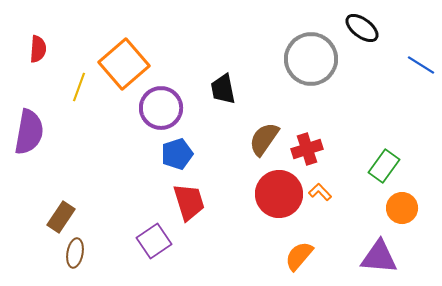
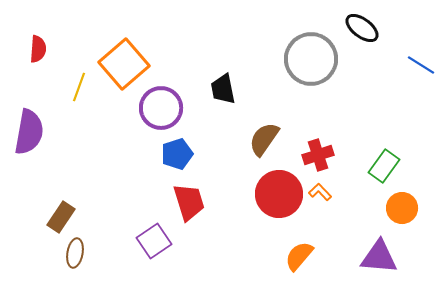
red cross: moved 11 px right, 6 px down
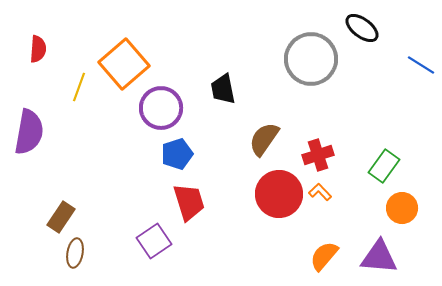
orange semicircle: moved 25 px right
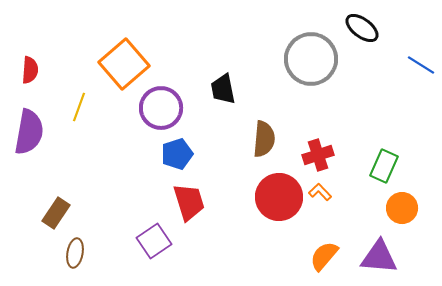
red semicircle: moved 8 px left, 21 px down
yellow line: moved 20 px down
brown semicircle: rotated 150 degrees clockwise
green rectangle: rotated 12 degrees counterclockwise
red circle: moved 3 px down
brown rectangle: moved 5 px left, 4 px up
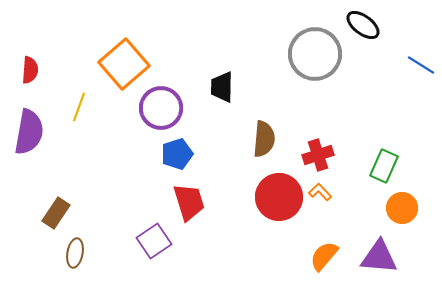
black ellipse: moved 1 px right, 3 px up
gray circle: moved 4 px right, 5 px up
black trapezoid: moved 1 px left, 2 px up; rotated 12 degrees clockwise
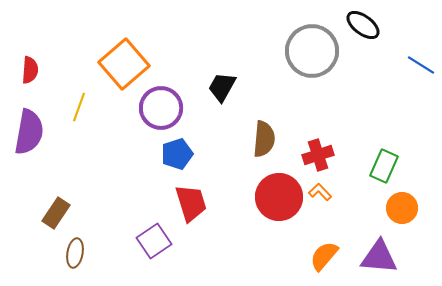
gray circle: moved 3 px left, 3 px up
black trapezoid: rotated 28 degrees clockwise
red trapezoid: moved 2 px right, 1 px down
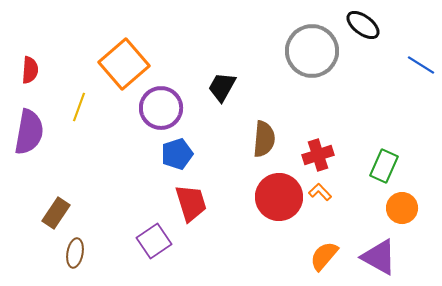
purple triangle: rotated 24 degrees clockwise
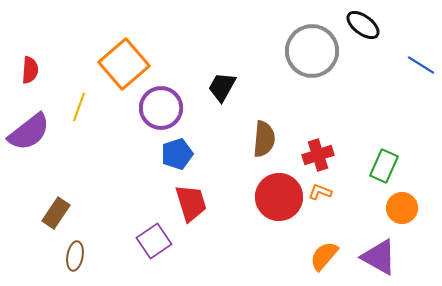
purple semicircle: rotated 42 degrees clockwise
orange L-shape: rotated 25 degrees counterclockwise
brown ellipse: moved 3 px down
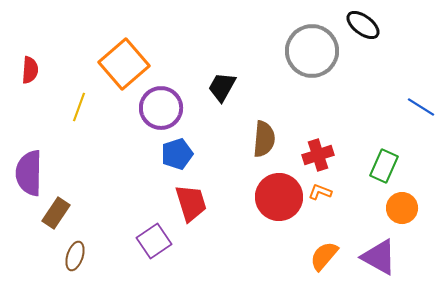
blue line: moved 42 px down
purple semicircle: moved 41 px down; rotated 129 degrees clockwise
brown ellipse: rotated 8 degrees clockwise
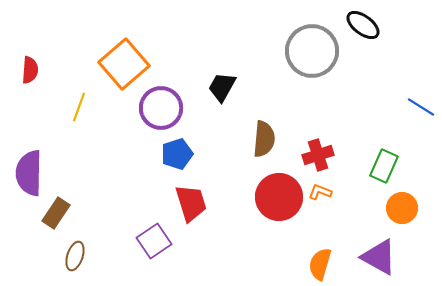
orange semicircle: moved 4 px left, 8 px down; rotated 24 degrees counterclockwise
